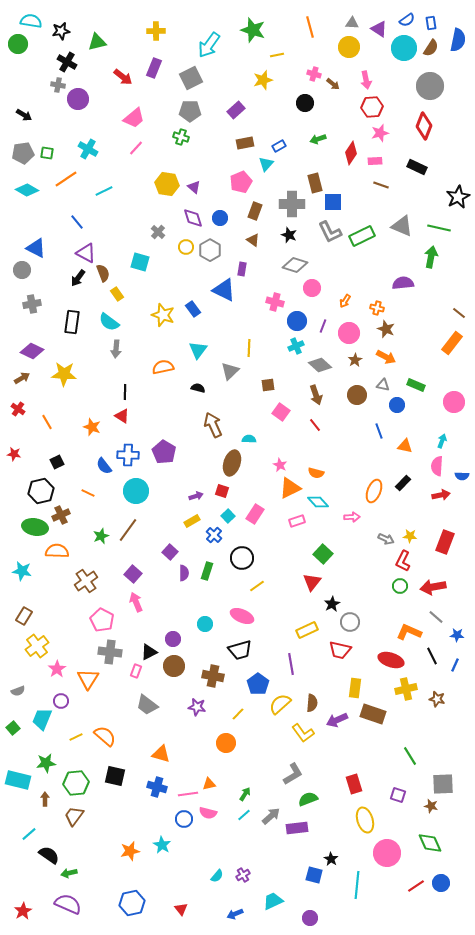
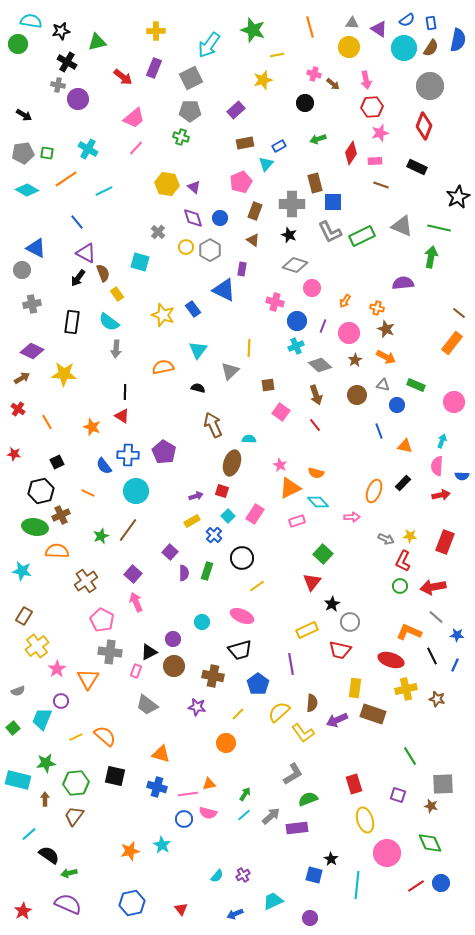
cyan circle at (205, 624): moved 3 px left, 2 px up
yellow semicircle at (280, 704): moved 1 px left, 8 px down
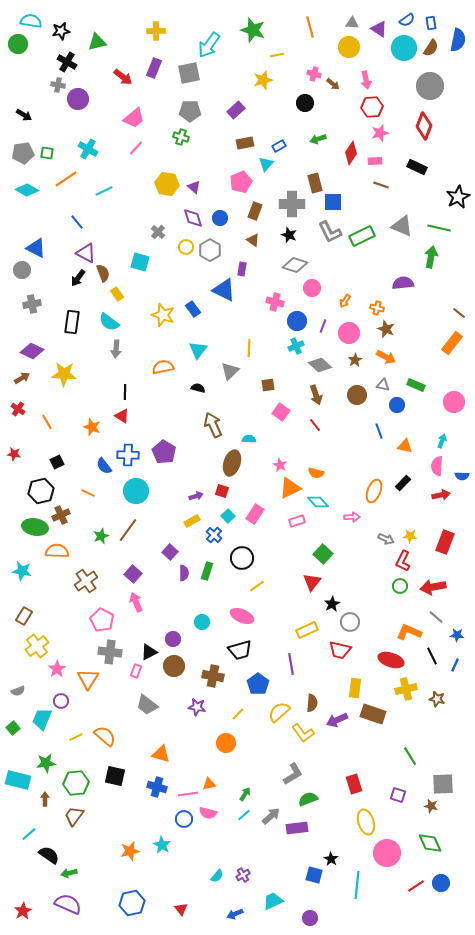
gray square at (191, 78): moved 2 px left, 5 px up; rotated 15 degrees clockwise
yellow ellipse at (365, 820): moved 1 px right, 2 px down
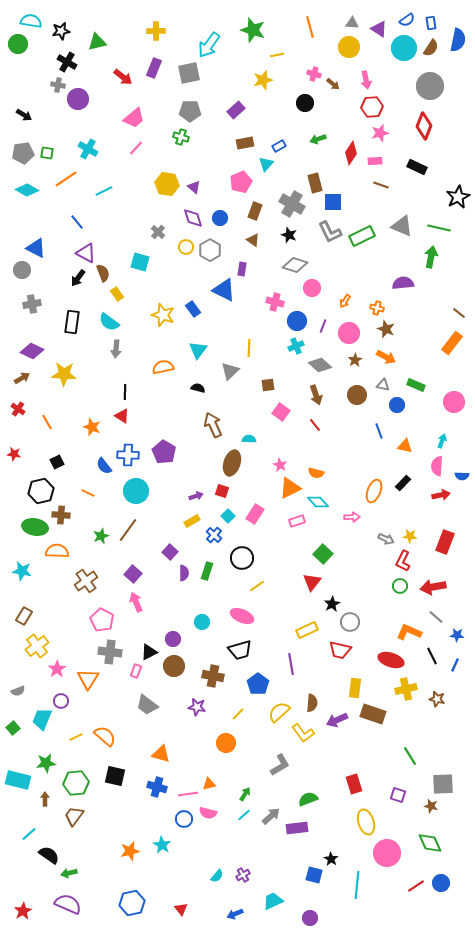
gray cross at (292, 204): rotated 30 degrees clockwise
brown cross at (61, 515): rotated 30 degrees clockwise
gray L-shape at (293, 774): moved 13 px left, 9 px up
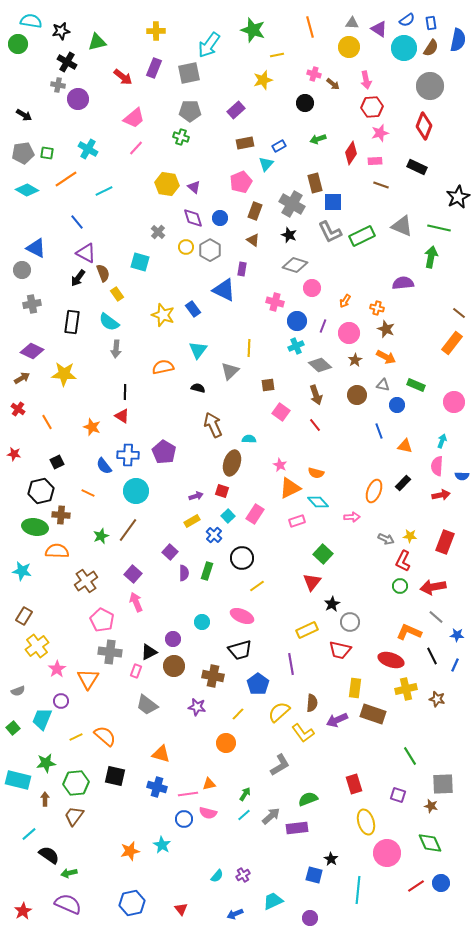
cyan line at (357, 885): moved 1 px right, 5 px down
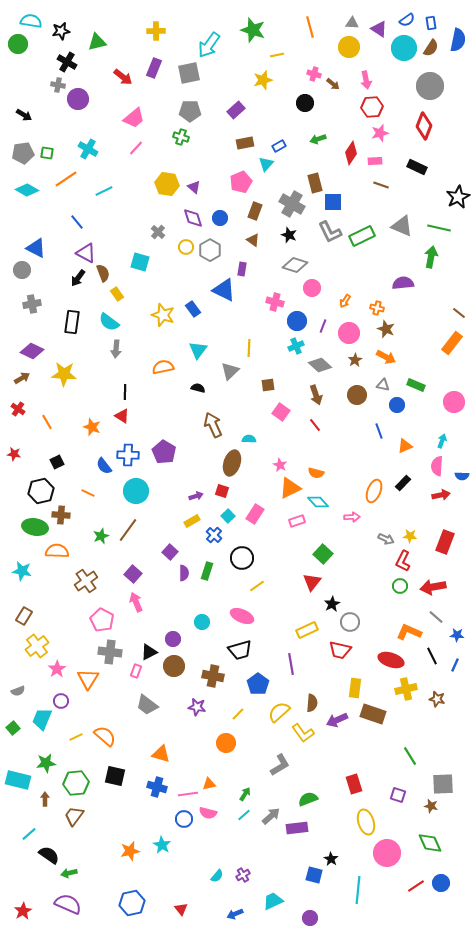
orange triangle at (405, 446): rotated 35 degrees counterclockwise
